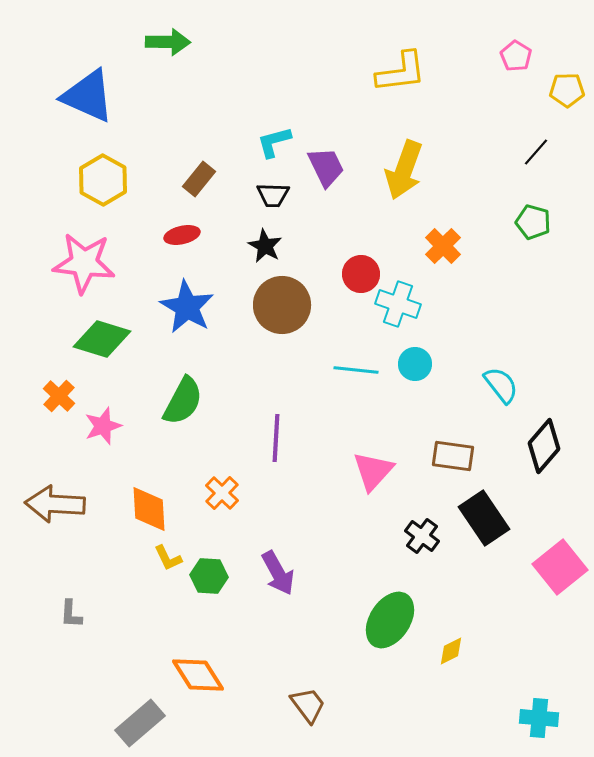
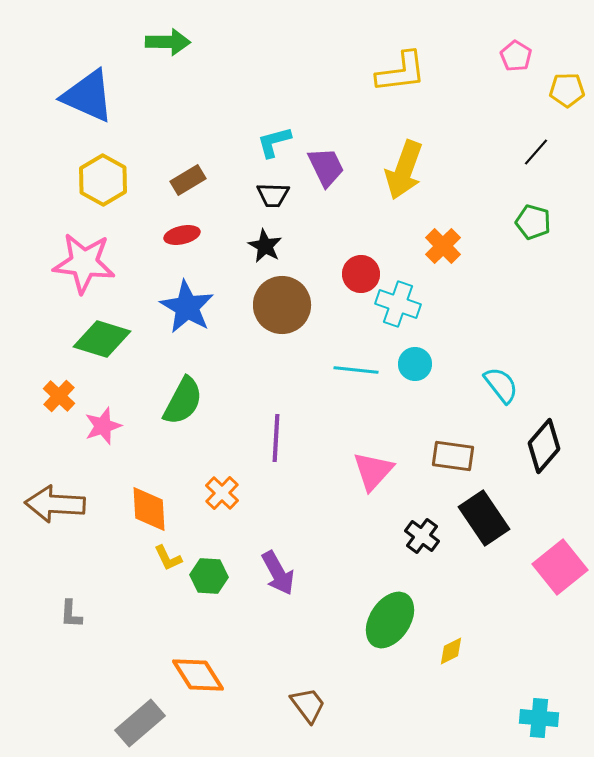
brown rectangle at (199, 179): moved 11 px left, 1 px down; rotated 20 degrees clockwise
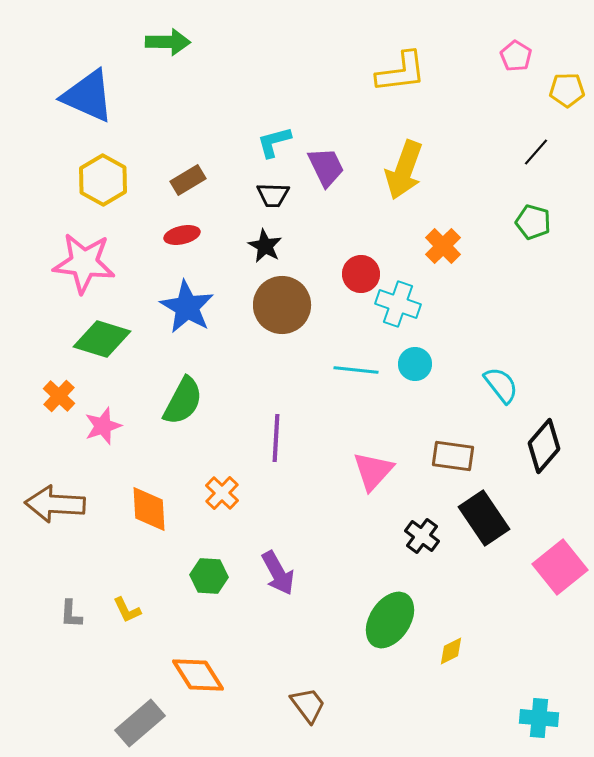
yellow L-shape at (168, 558): moved 41 px left, 52 px down
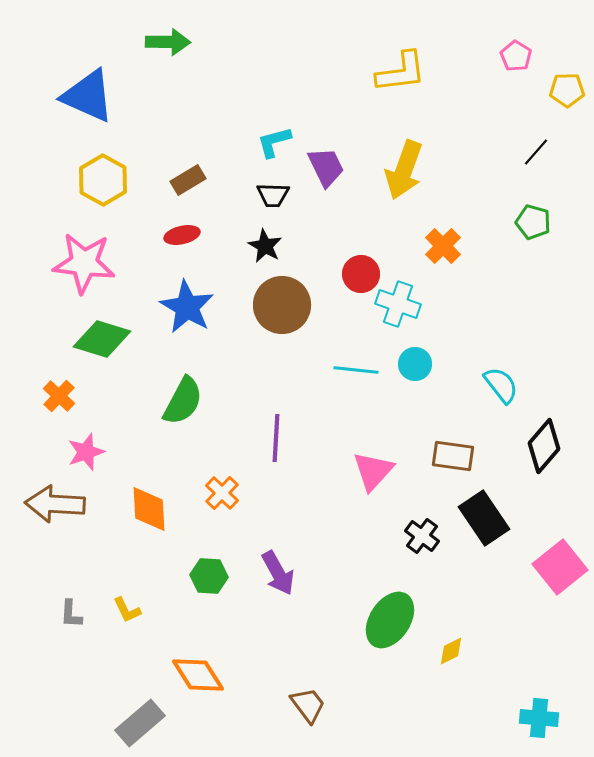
pink star at (103, 426): moved 17 px left, 26 px down
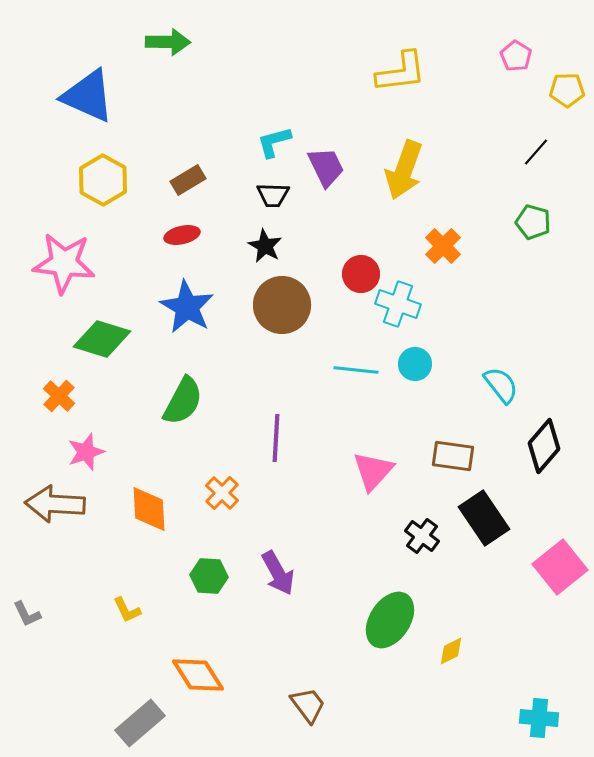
pink star at (84, 263): moved 20 px left
gray L-shape at (71, 614): moved 44 px left; rotated 28 degrees counterclockwise
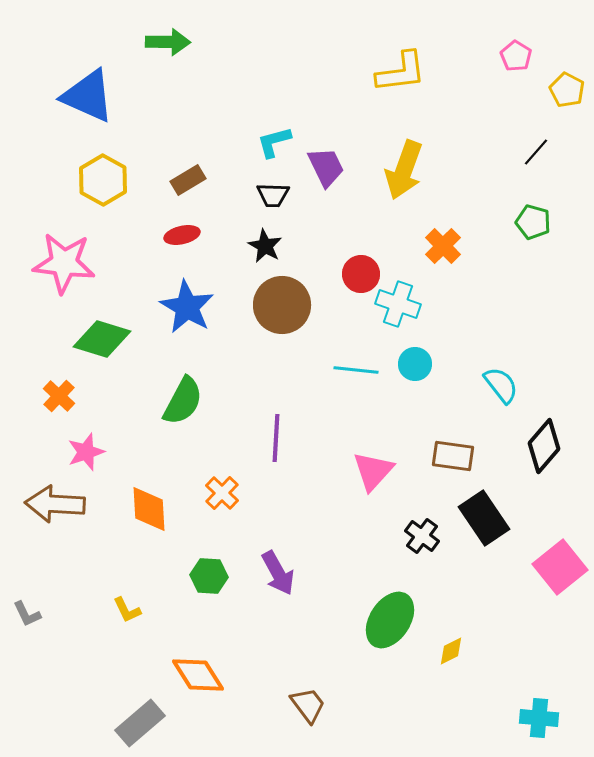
yellow pentagon at (567, 90): rotated 28 degrees clockwise
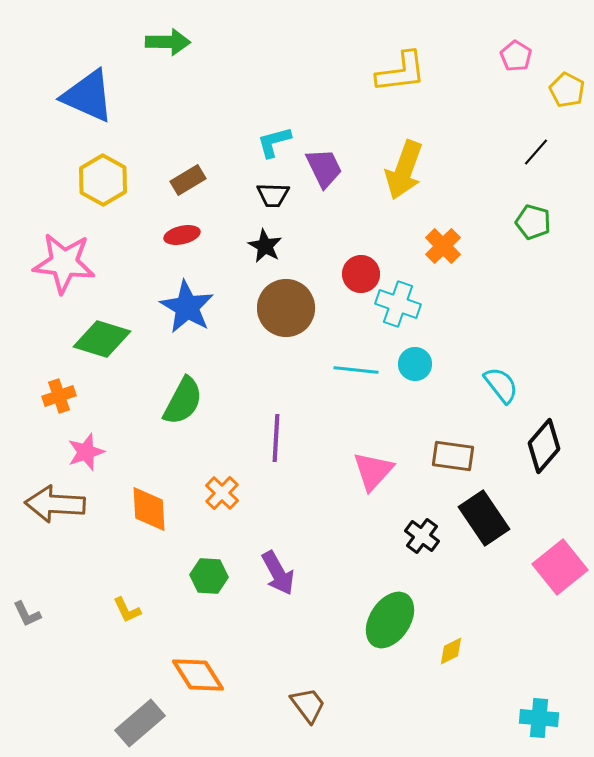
purple trapezoid at (326, 167): moved 2 px left, 1 px down
brown circle at (282, 305): moved 4 px right, 3 px down
orange cross at (59, 396): rotated 28 degrees clockwise
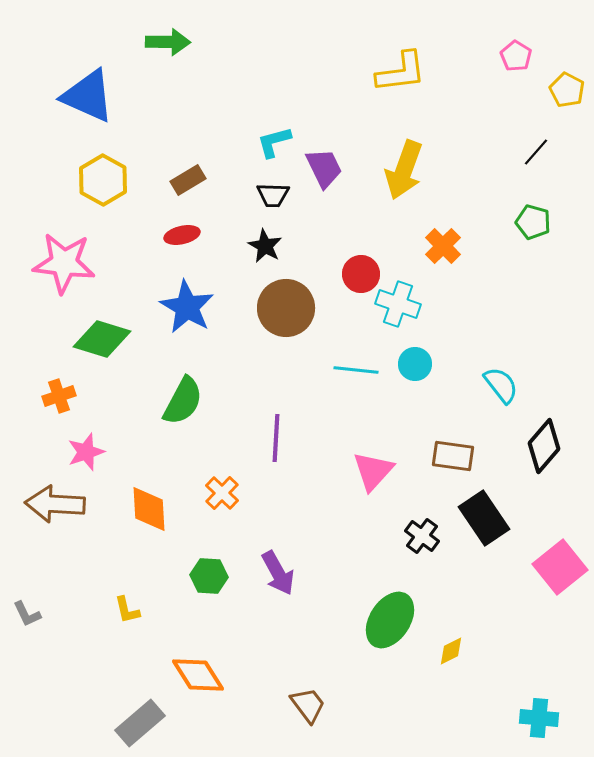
yellow L-shape at (127, 610): rotated 12 degrees clockwise
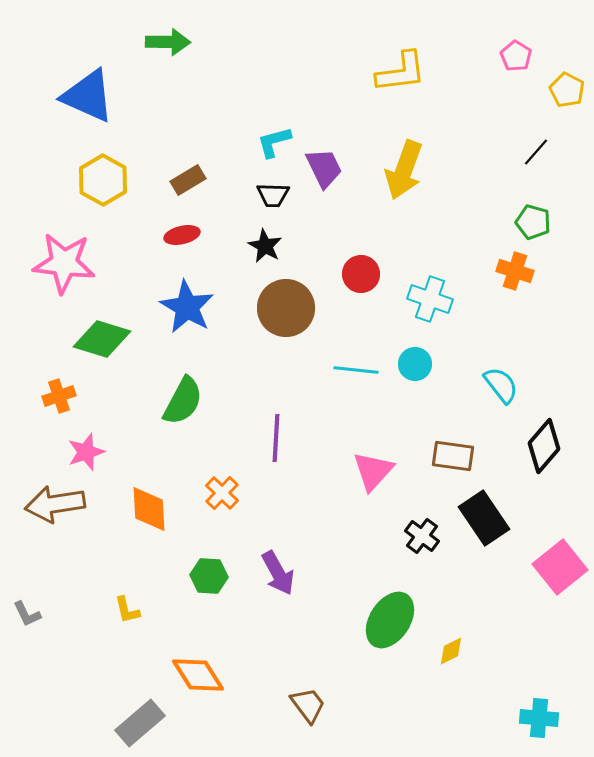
orange cross at (443, 246): moved 72 px right, 25 px down; rotated 27 degrees counterclockwise
cyan cross at (398, 304): moved 32 px right, 5 px up
brown arrow at (55, 504): rotated 12 degrees counterclockwise
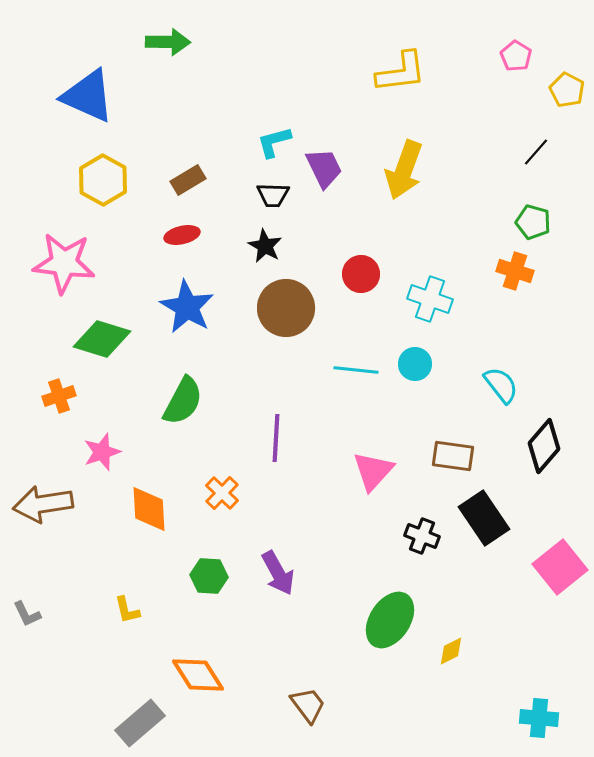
pink star at (86, 452): moved 16 px right
brown arrow at (55, 504): moved 12 px left
black cross at (422, 536): rotated 16 degrees counterclockwise
